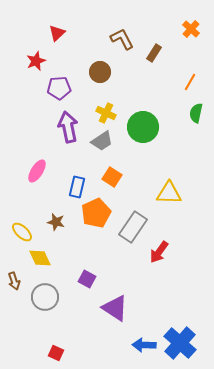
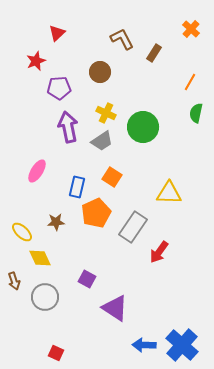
brown star: rotated 18 degrees counterclockwise
blue cross: moved 2 px right, 2 px down
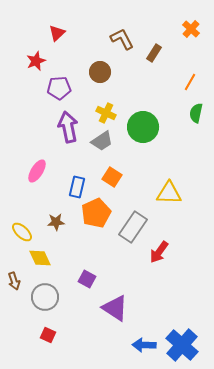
red square: moved 8 px left, 18 px up
